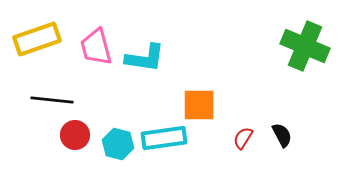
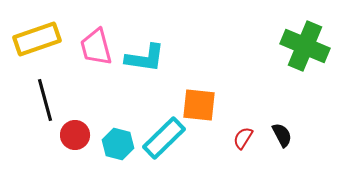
black line: moved 7 px left; rotated 69 degrees clockwise
orange square: rotated 6 degrees clockwise
cyan rectangle: rotated 36 degrees counterclockwise
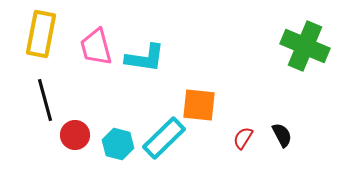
yellow rectangle: moved 4 px right, 5 px up; rotated 60 degrees counterclockwise
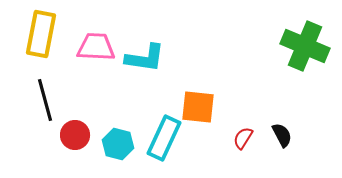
pink trapezoid: rotated 108 degrees clockwise
orange square: moved 1 px left, 2 px down
cyan rectangle: rotated 21 degrees counterclockwise
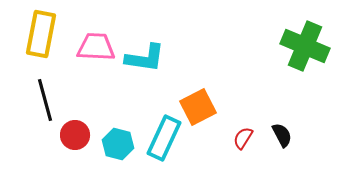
orange square: rotated 33 degrees counterclockwise
